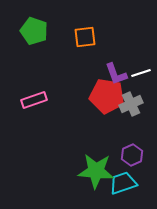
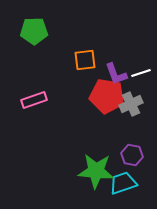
green pentagon: rotated 20 degrees counterclockwise
orange square: moved 23 px down
purple hexagon: rotated 25 degrees counterclockwise
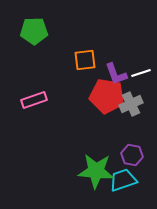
cyan trapezoid: moved 3 px up
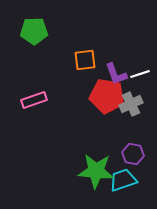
white line: moved 1 px left, 1 px down
purple hexagon: moved 1 px right, 1 px up
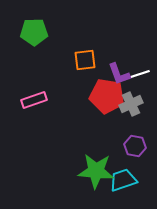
green pentagon: moved 1 px down
purple L-shape: moved 3 px right
purple hexagon: moved 2 px right, 8 px up
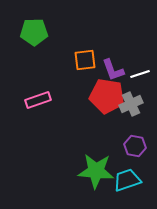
purple L-shape: moved 6 px left, 4 px up
pink rectangle: moved 4 px right
cyan trapezoid: moved 4 px right
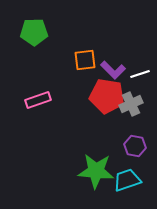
purple L-shape: rotated 25 degrees counterclockwise
